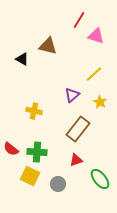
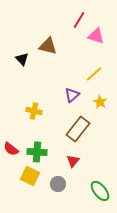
black triangle: rotated 16 degrees clockwise
red triangle: moved 3 px left, 1 px down; rotated 32 degrees counterclockwise
green ellipse: moved 12 px down
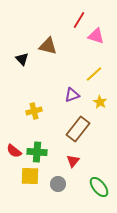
purple triangle: rotated 21 degrees clockwise
yellow cross: rotated 28 degrees counterclockwise
red semicircle: moved 3 px right, 2 px down
yellow square: rotated 24 degrees counterclockwise
green ellipse: moved 1 px left, 4 px up
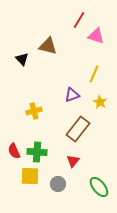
yellow line: rotated 24 degrees counterclockwise
red semicircle: rotated 28 degrees clockwise
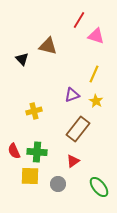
yellow star: moved 4 px left, 1 px up
red triangle: rotated 16 degrees clockwise
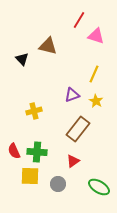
green ellipse: rotated 20 degrees counterclockwise
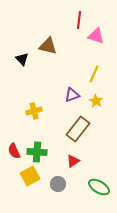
red line: rotated 24 degrees counterclockwise
yellow square: rotated 30 degrees counterclockwise
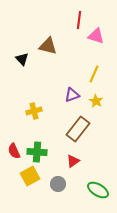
green ellipse: moved 1 px left, 3 px down
